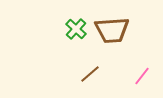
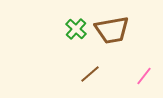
brown trapezoid: rotated 6 degrees counterclockwise
pink line: moved 2 px right
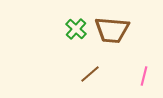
brown trapezoid: rotated 15 degrees clockwise
pink line: rotated 24 degrees counterclockwise
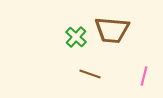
green cross: moved 8 px down
brown line: rotated 60 degrees clockwise
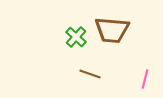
pink line: moved 1 px right, 3 px down
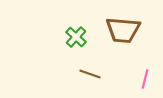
brown trapezoid: moved 11 px right
